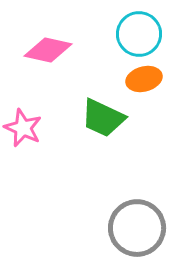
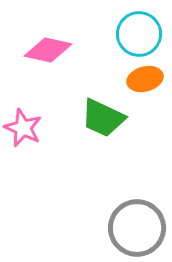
orange ellipse: moved 1 px right
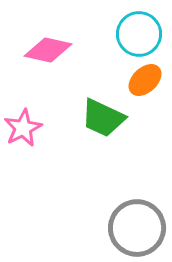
orange ellipse: moved 1 px down; rotated 28 degrees counterclockwise
pink star: rotated 21 degrees clockwise
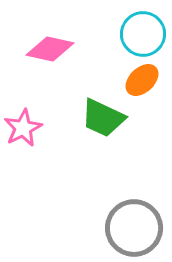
cyan circle: moved 4 px right
pink diamond: moved 2 px right, 1 px up
orange ellipse: moved 3 px left
gray circle: moved 3 px left
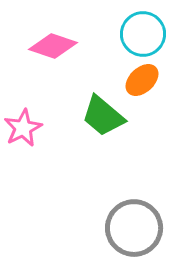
pink diamond: moved 3 px right, 3 px up; rotated 6 degrees clockwise
green trapezoid: moved 2 px up; rotated 15 degrees clockwise
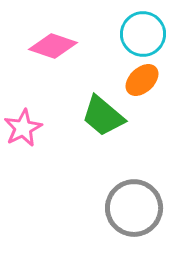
gray circle: moved 20 px up
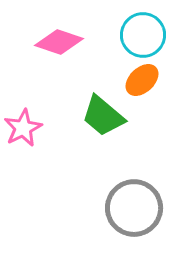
cyan circle: moved 1 px down
pink diamond: moved 6 px right, 4 px up
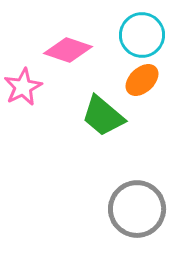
cyan circle: moved 1 px left
pink diamond: moved 9 px right, 8 px down
pink star: moved 41 px up
gray circle: moved 3 px right, 1 px down
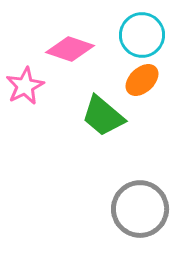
pink diamond: moved 2 px right, 1 px up
pink star: moved 2 px right, 1 px up
gray circle: moved 3 px right
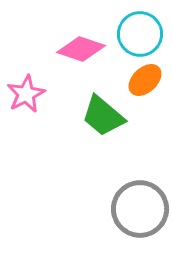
cyan circle: moved 2 px left, 1 px up
pink diamond: moved 11 px right
orange ellipse: moved 3 px right
pink star: moved 1 px right, 8 px down
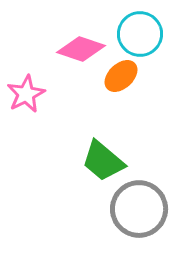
orange ellipse: moved 24 px left, 4 px up
green trapezoid: moved 45 px down
gray circle: moved 1 px left
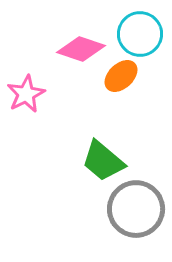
gray circle: moved 3 px left
